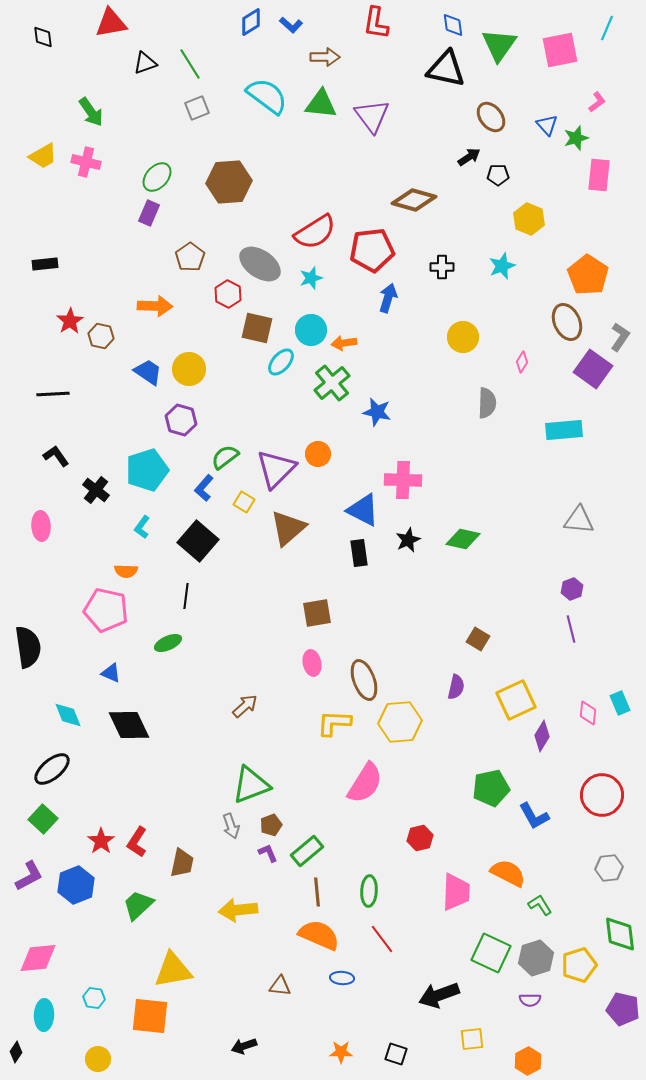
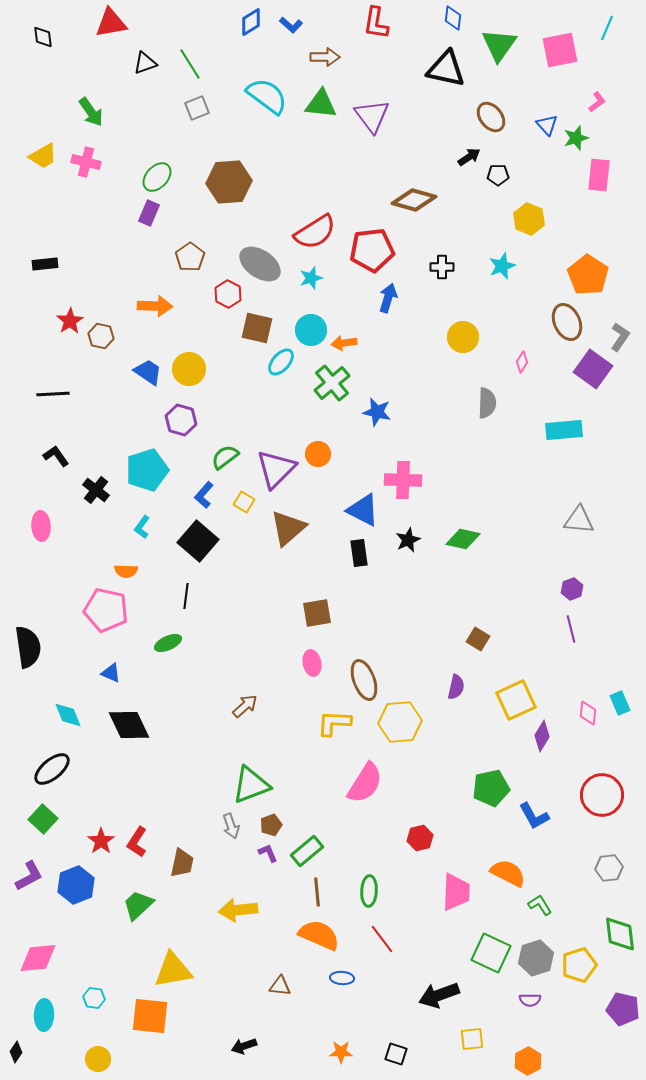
blue diamond at (453, 25): moved 7 px up; rotated 15 degrees clockwise
blue L-shape at (204, 488): moved 7 px down
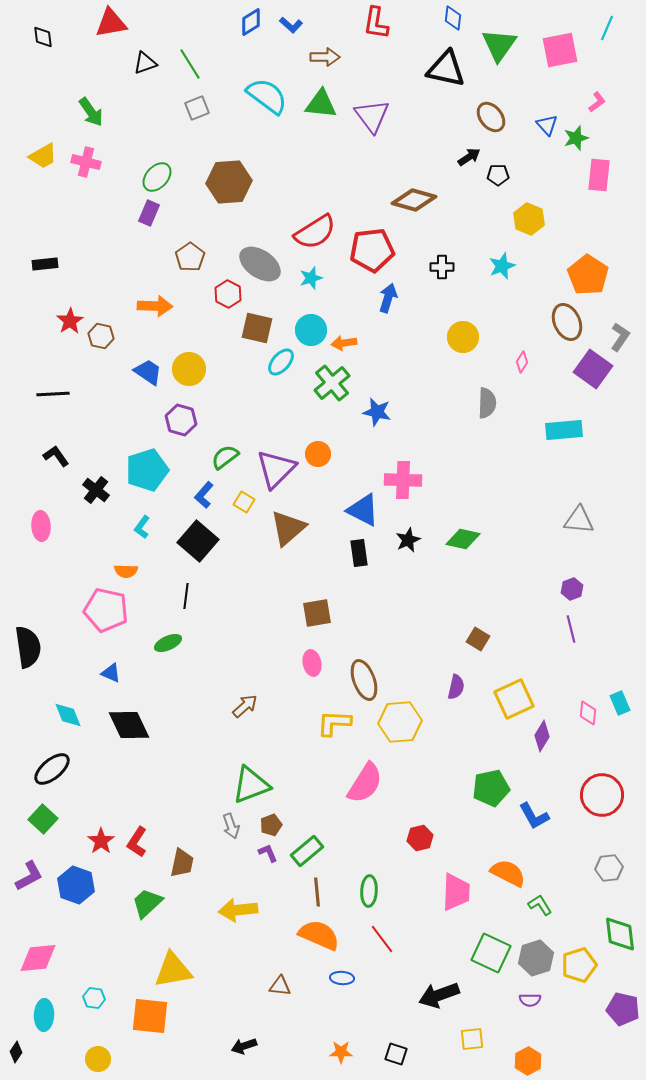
yellow square at (516, 700): moved 2 px left, 1 px up
blue hexagon at (76, 885): rotated 18 degrees counterclockwise
green trapezoid at (138, 905): moved 9 px right, 2 px up
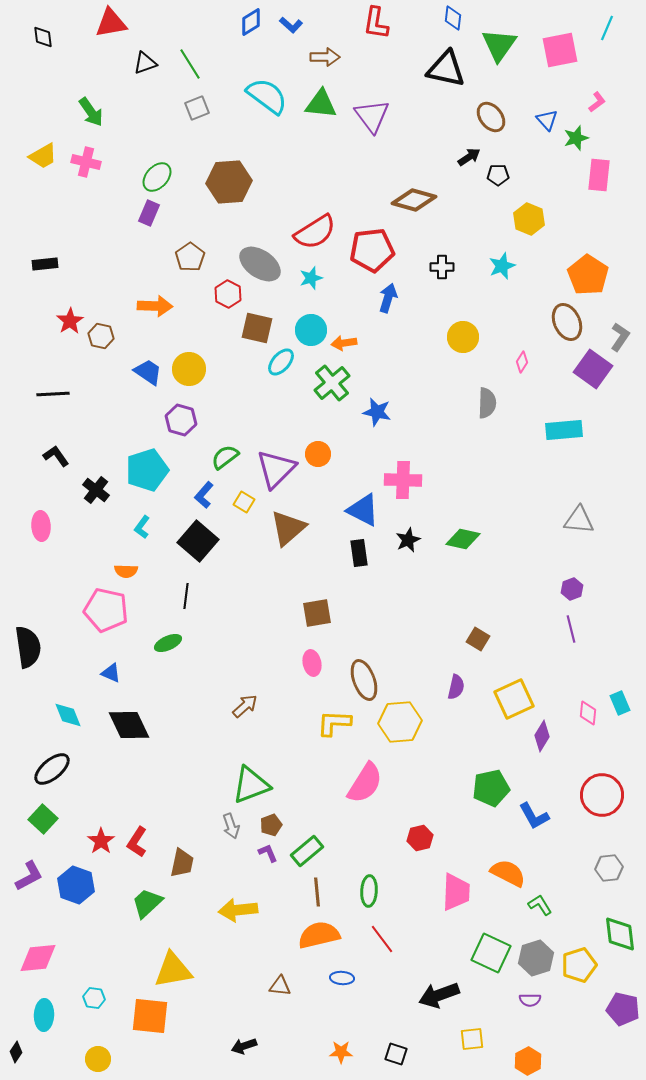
blue triangle at (547, 125): moved 5 px up
orange semicircle at (319, 935): rotated 36 degrees counterclockwise
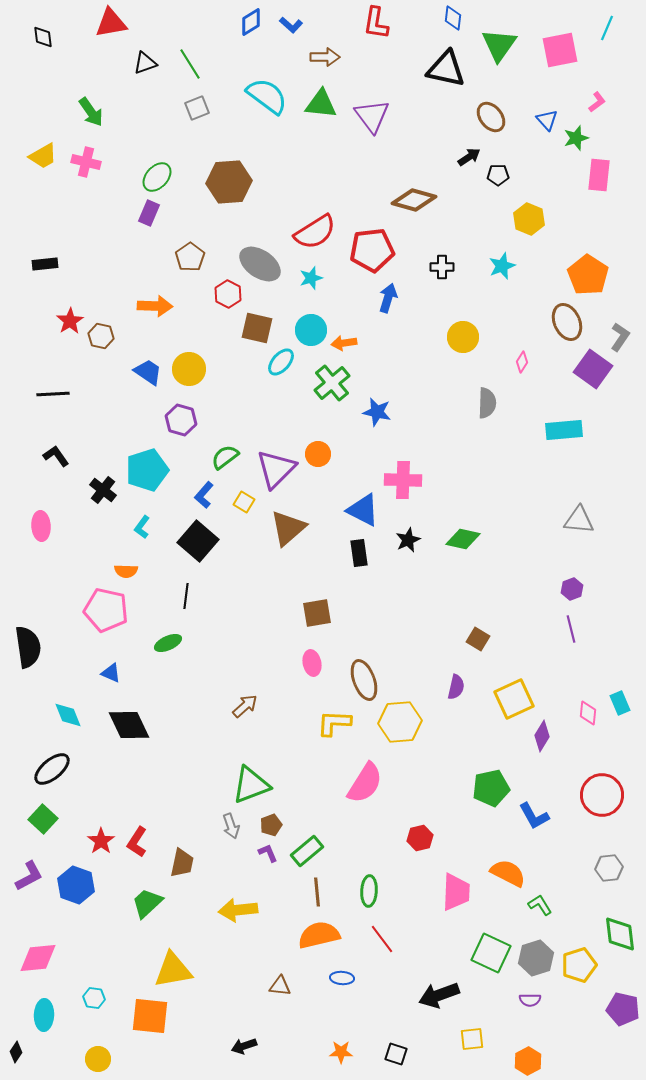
black cross at (96, 490): moved 7 px right
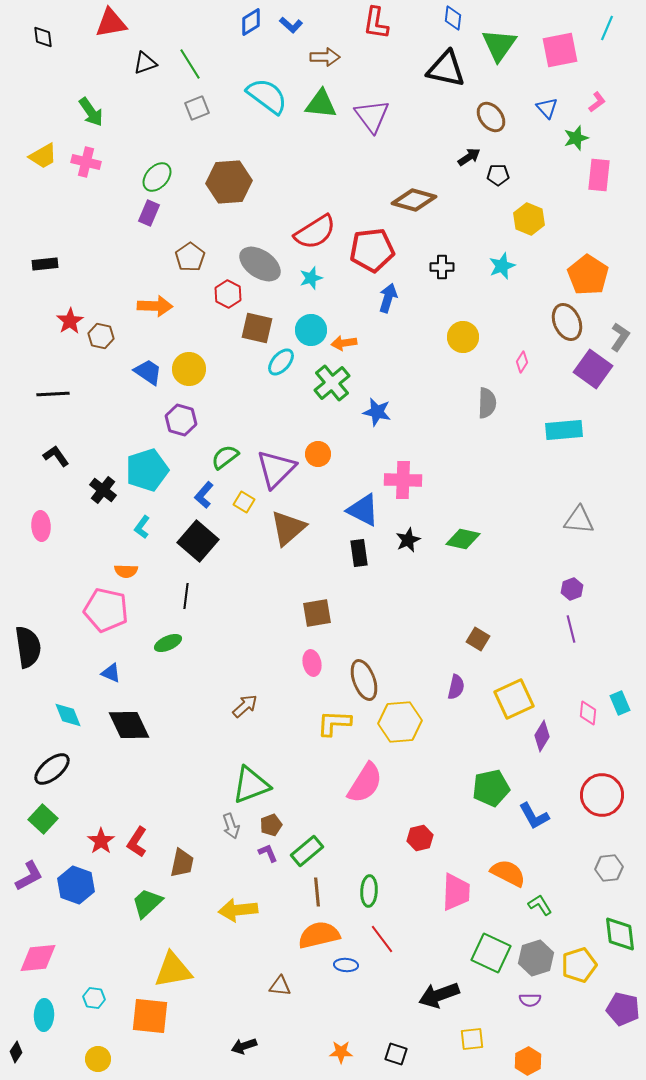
blue triangle at (547, 120): moved 12 px up
blue ellipse at (342, 978): moved 4 px right, 13 px up
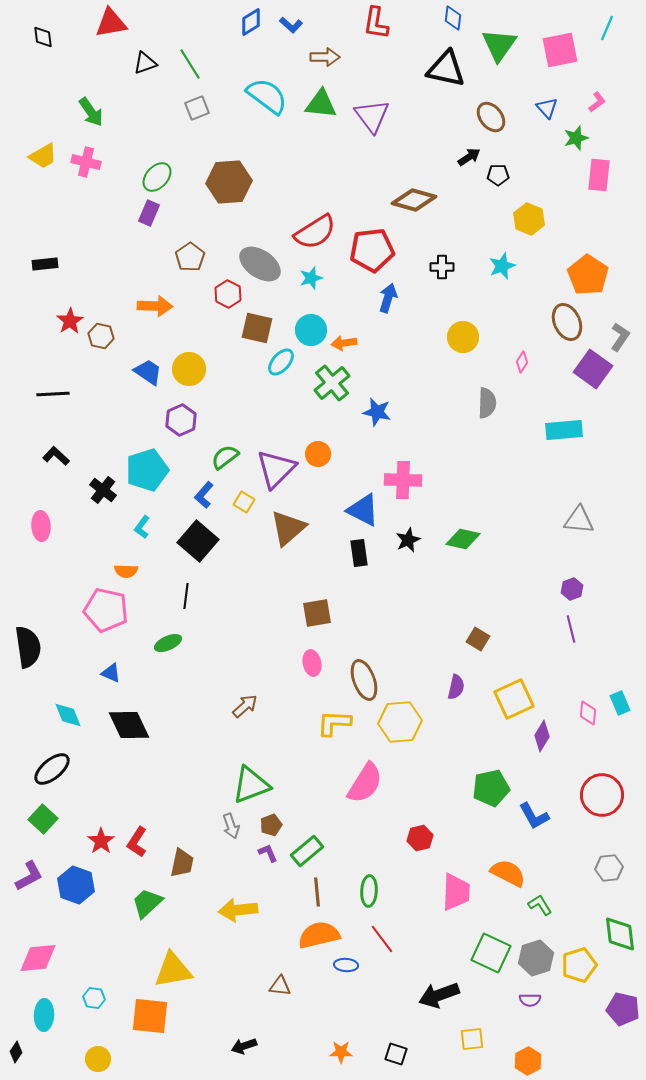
purple hexagon at (181, 420): rotated 20 degrees clockwise
black L-shape at (56, 456): rotated 12 degrees counterclockwise
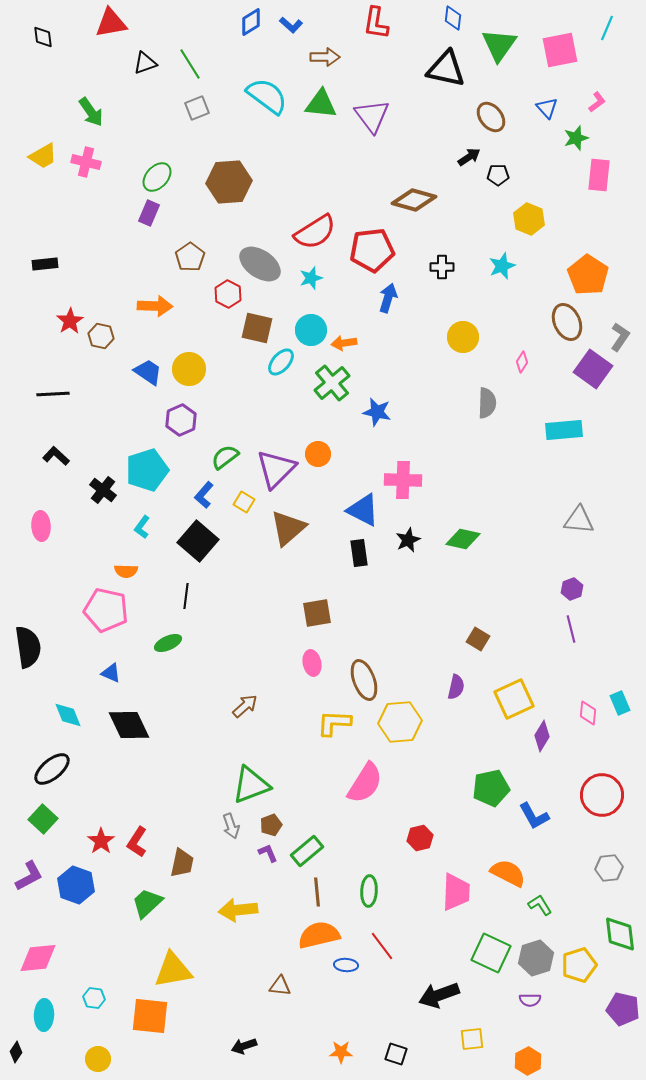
red line at (382, 939): moved 7 px down
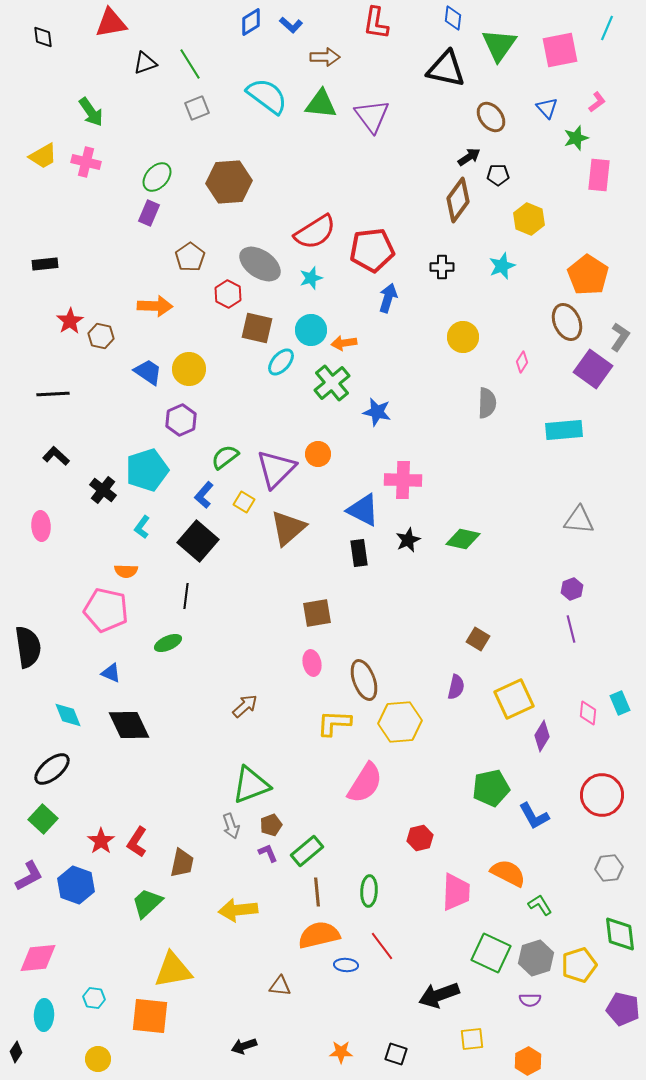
brown diamond at (414, 200): moved 44 px right; rotated 69 degrees counterclockwise
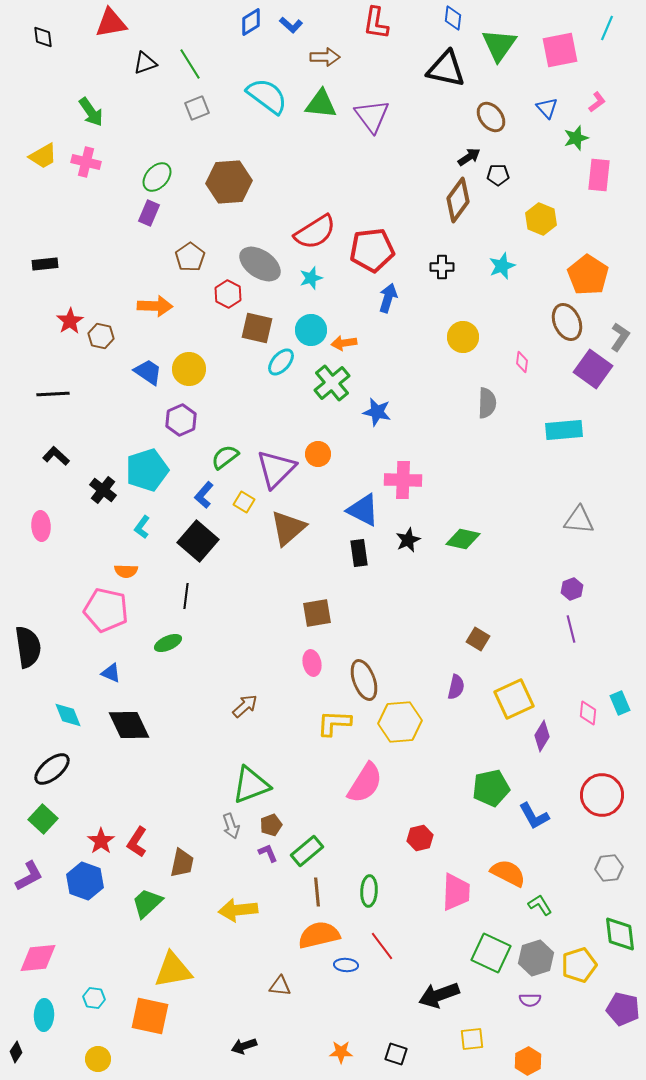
yellow hexagon at (529, 219): moved 12 px right
pink diamond at (522, 362): rotated 25 degrees counterclockwise
blue hexagon at (76, 885): moved 9 px right, 4 px up
orange square at (150, 1016): rotated 6 degrees clockwise
